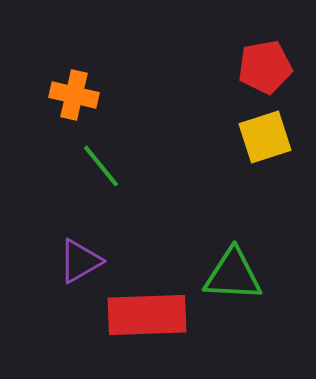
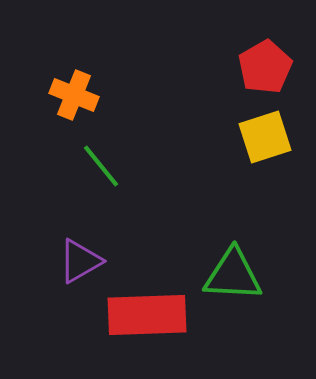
red pentagon: rotated 20 degrees counterclockwise
orange cross: rotated 9 degrees clockwise
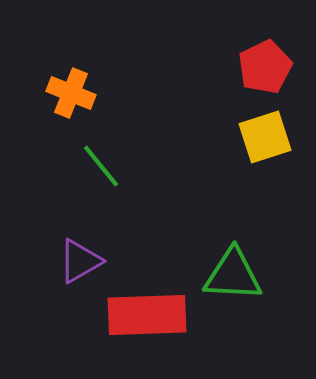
red pentagon: rotated 4 degrees clockwise
orange cross: moved 3 px left, 2 px up
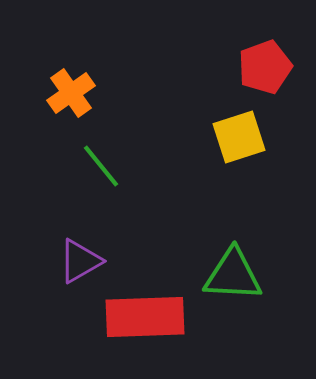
red pentagon: rotated 6 degrees clockwise
orange cross: rotated 33 degrees clockwise
yellow square: moved 26 px left
red rectangle: moved 2 px left, 2 px down
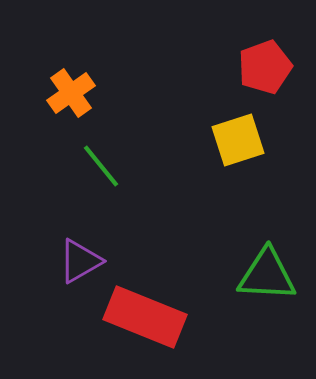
yellow square: moved 1 px left, 3 px down
green triangle: moved 34 px right
red rectangle: rotated 24 degrees clockwise
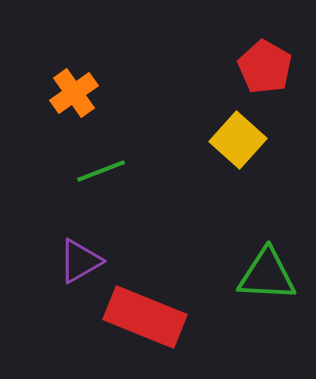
red pentagon: rotated 22 degrees counterclockwise
orange cross: moved 3 px right
yellow square: rotated 30 degrees counterclockwise
green line: moved 5 px down; rotated 72 degrees counterclockwise
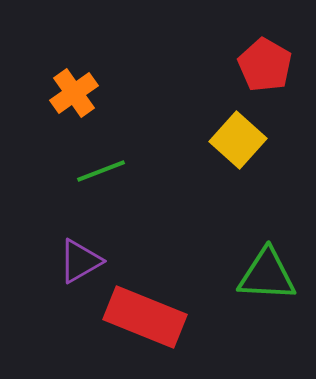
red pentagon: moved 2 px up
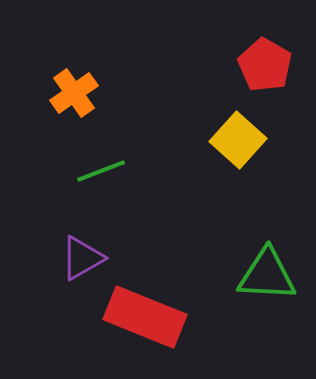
purple triangle: moved 2 px right, 3 px up
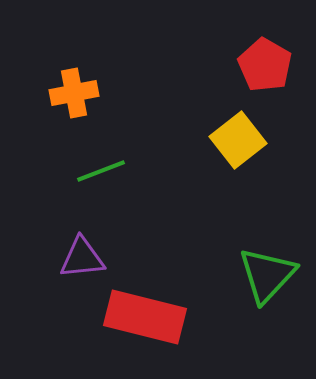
orange cross: rotated 24 degrees clockwise
yellow square: rotated 10 degrees clockwise
purple triangle: rotated 24 degrees clockwise
green triangle: rotated 50 degrees counterclockwise
red rectangle: rotated 8 degrees counterclockwise
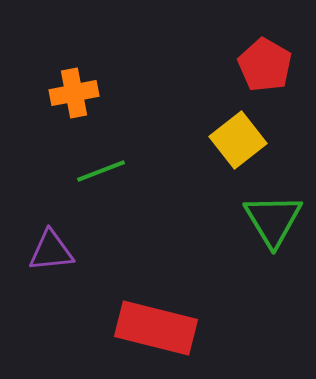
purple triangle: moved 31 px left, 7 px up
green triangle: moved 6 px right, 55 px up; rotated 14 degrees counterclockwise
red rectangle: moved 11 px right, 11 px down
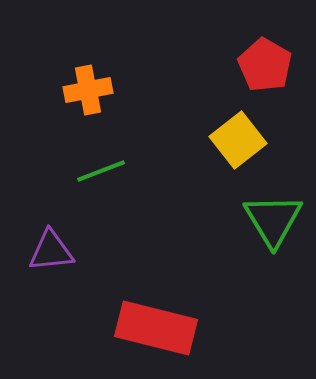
orange cross: moved 14 px right, 3 px up
